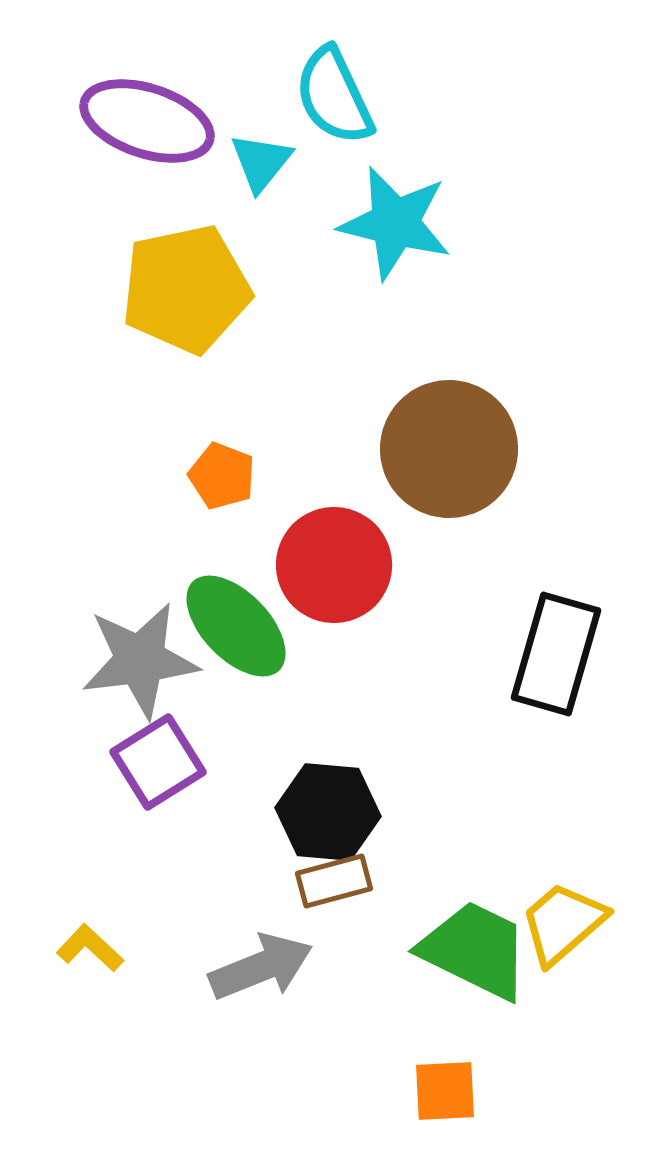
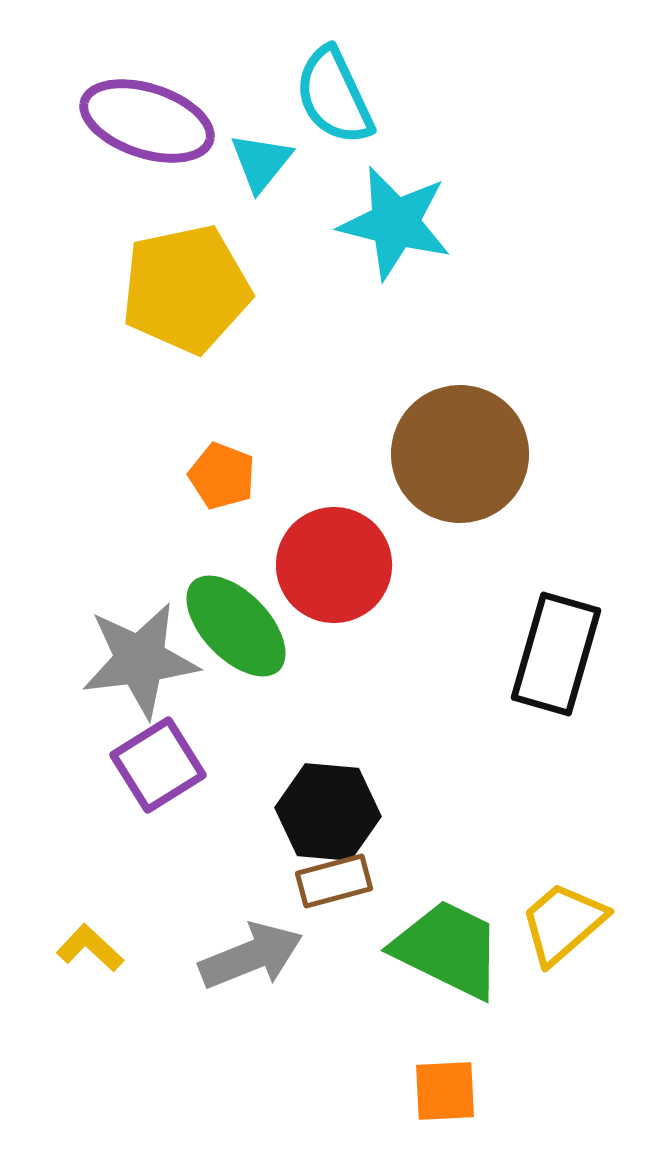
brown circle: moved 11 px right, 5 px down
purple square: moved 3 px down
green trapezoid: moved 27 px left, 1 px up
gray arrow: moved 10 px left, 11 px up
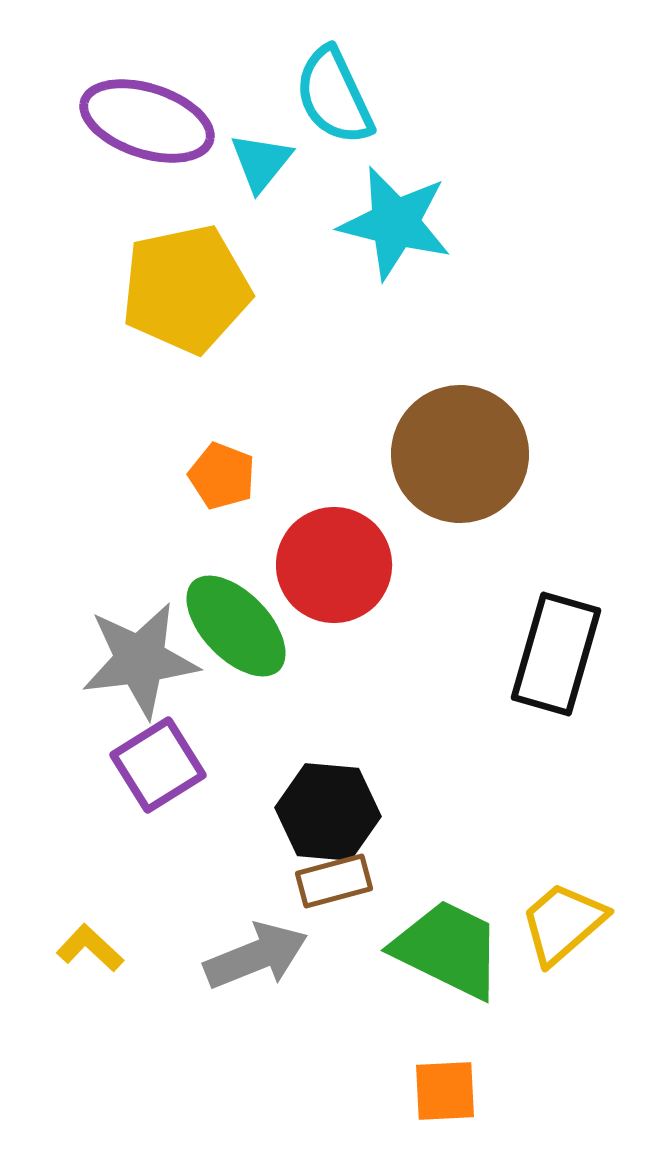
gray arrow: moved 5 px right
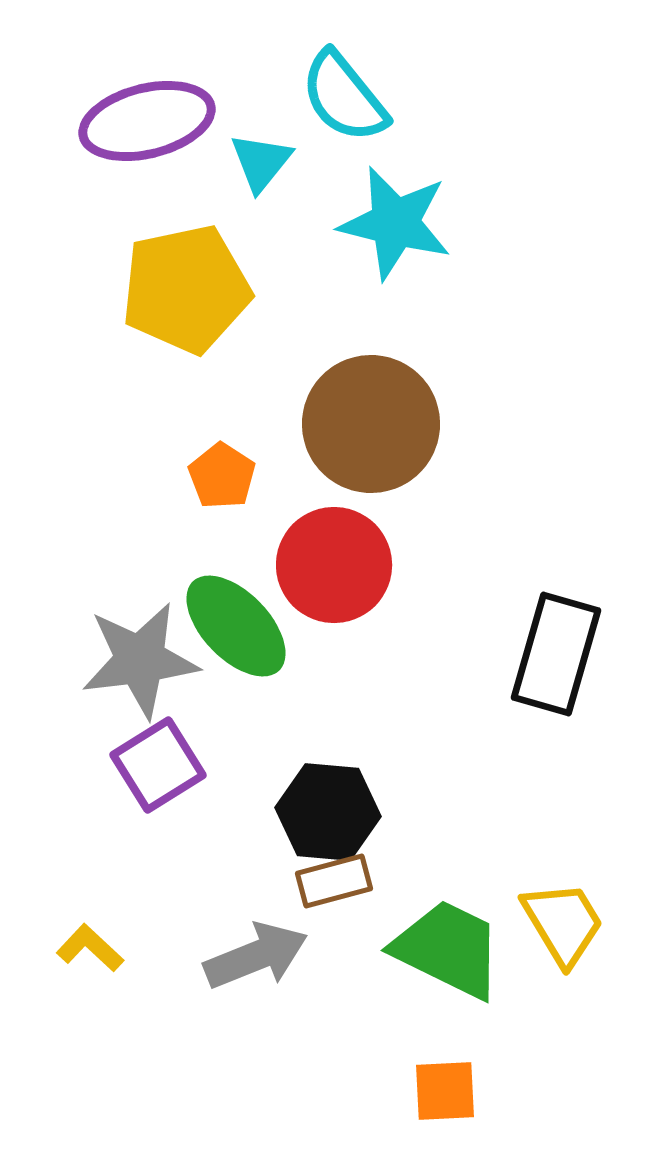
cyan semicircle: moved 10 px right, 1 px down; rotated 14 degrees counterclockwise
purple ellipse: rotated 32 degrees counterclockwise
brown circle: moved 89 px left, 30 px up
orange pentagon: rotated 12 degrees clockwise
yellow trapezoid: rotated 100 degrees clockwise
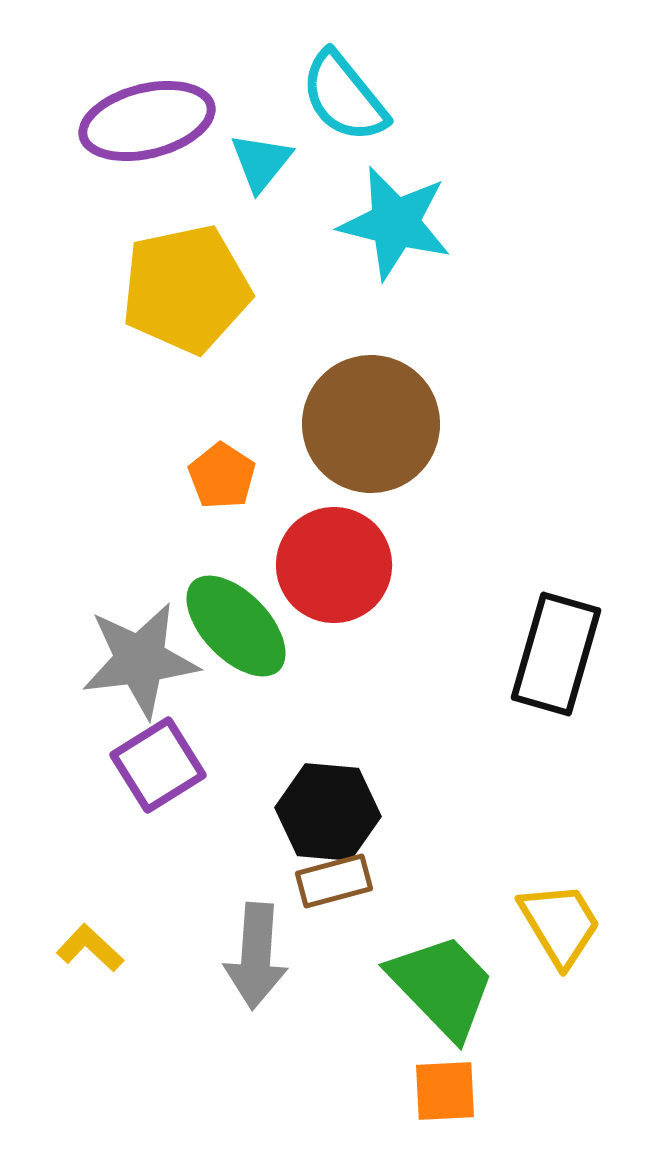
yellow trapezoid: moved 3 px left, 1 px down
green trapezoid: moved 6 px left, 37 px down; rotated 20 degrees clockwise
gray arrow: rotated 116 degrees clockwise
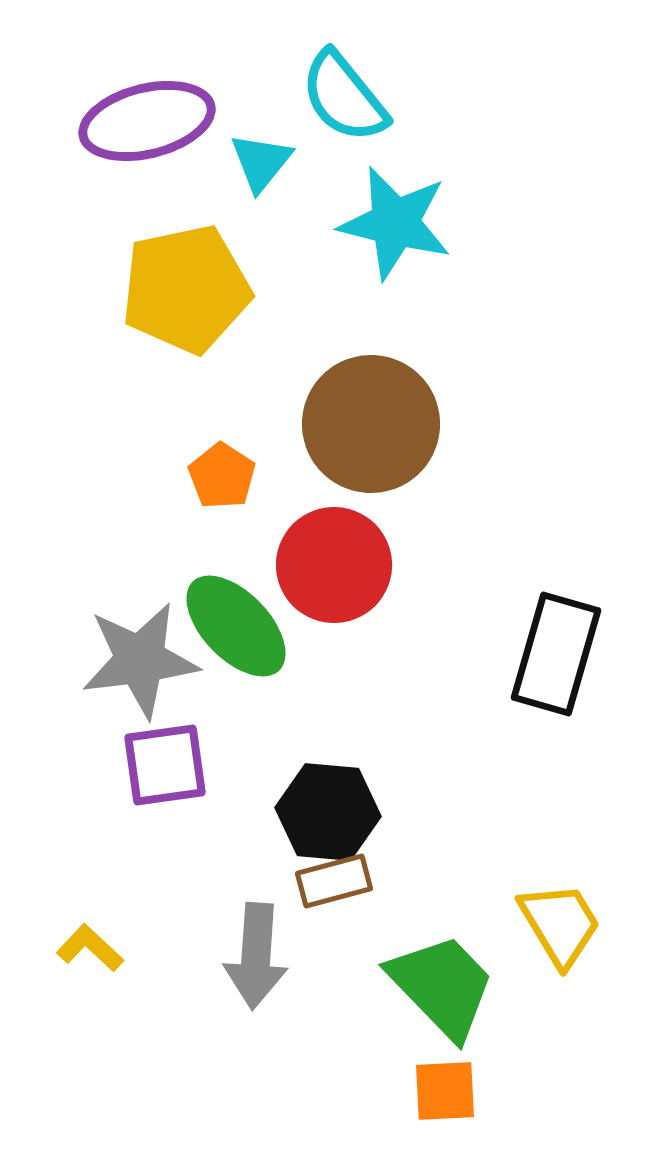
purple square: moved 7 px right; rotated 24 degrees clockwise
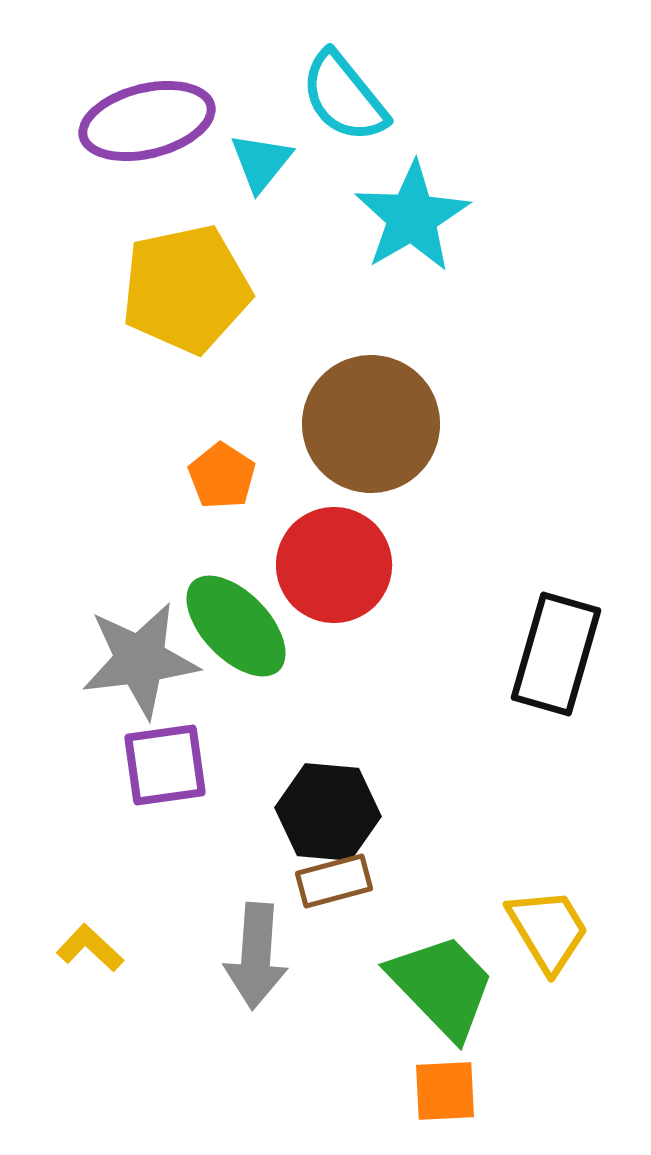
cyan star: moved 17 px right, 6 px up; rotated 28 degrees clockwise
yellow trapezoid: moved 12 px left, 6 px down
